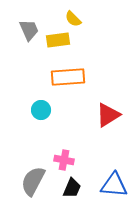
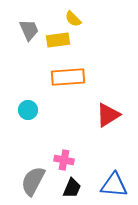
cyan circle: moved 13 px left
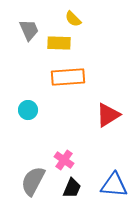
yellow rectangle: moved 1 px right, 3 px down; rotated 10 degrees clockwise
pink cross: rotated 24 degrees clockwise
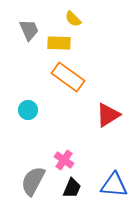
orange rectangle: rotated 40 degrees clockwise
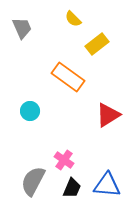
gray trapezoid: moved 7 px left, 2 px up
yellow rectangle: moved 38 px right, 1 px down; rotated 40 degrees counterclockwise
cyan circle: moved 2 px right, 1 px down
blue triangle: moved 7 px left
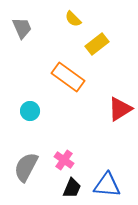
red triangle: moved 12 px right, 6 px up
gray semicircle: moved 7 px left, 14 px up
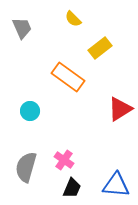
yellow rectangle: moved 3 px right, 4 px down
gray semicircle: rotated 12 degrees counterclockwise
blue triangle: moved 9 px right
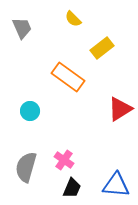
yellow rectangle: moved 2 px right
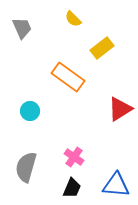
pink cross: moved 10 px right, 3 px up
